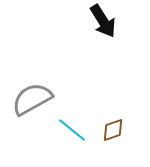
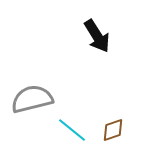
black arrow: moved 6 px left, 15 px down
gray semicircle: rotated 15 degrees clockwise
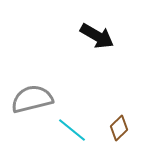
black arrow: rotated 28 degrees counterclockwise
brown diamond: moved 6 px right, 2 px up; rotated 25 degrees counterclockwise
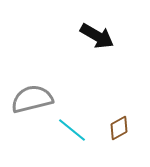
brown diamond: rotated 15 degrees clockwise
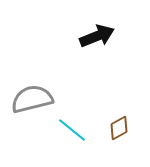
black arrow: rotated 52 degrees counterclockwise
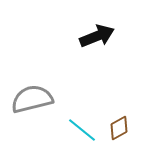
cyan line: moved 10 px right
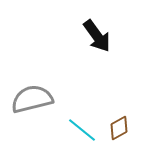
black arrow: rotated 76 degrees clockwise
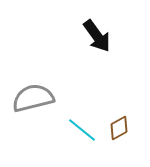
gray semicircle: moved 1 px right, 1 px up
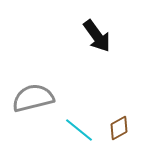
cyan line: moved 3 px left
